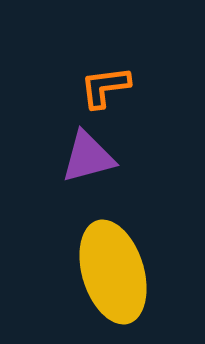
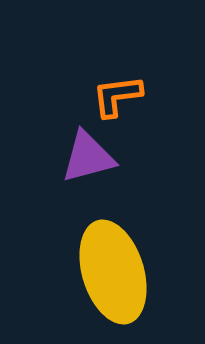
orange L-shape: moved 12 px right, 9 px down
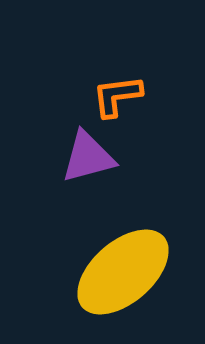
yellow ellipse: moved 10 px right; rotated 66 degrees clockwise
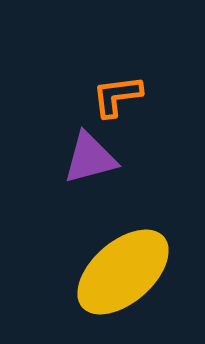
purple triangle: moved 2 px right, 1 px down
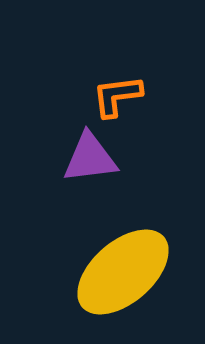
purple triangle: rotated 8 degrees clockwise
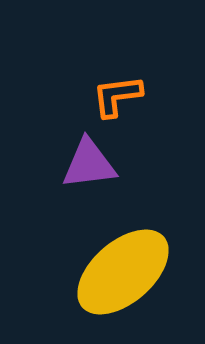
purple triangle: moved 1 px left, 6 px down
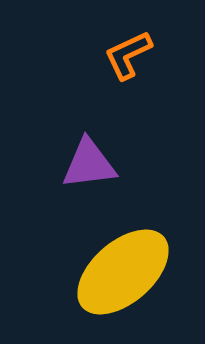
orange L-shape: moved 11 px right, 41 px up; rotated 18 degrees counterclockwise
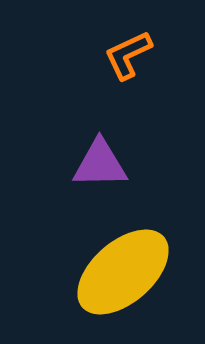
purple triangle: moved 11 px right; rotated 6 degrees clockwise
